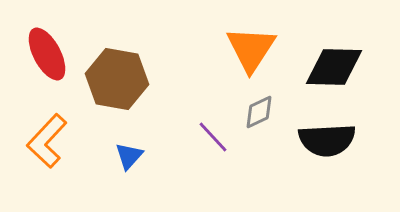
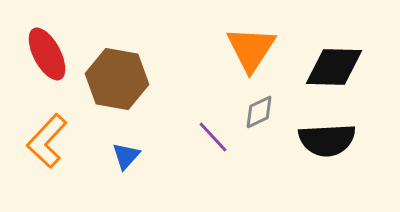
blue triangle: moved 3 px left
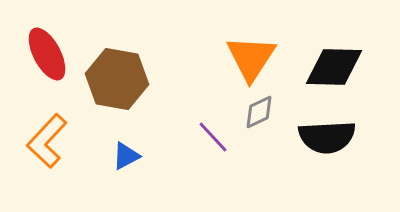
orange triangle: moved 9 px down
black semicircle: moved 3 px up
blue triangle: rotated 20 degrees clockwise
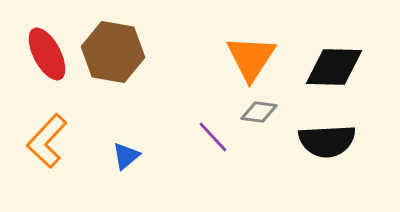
brown hexagon: moved 4 px left, 27 px up
gray diamond: rotated 33 degrees clockwise
black semicircle: moved 4 px down
blue triangle: rotated 12 degrees counterclockwise
